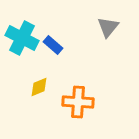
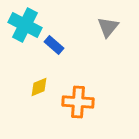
cyan cross: moved 3 px right, 13 px up
blue rectangle: moved 1 px right
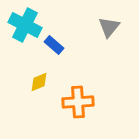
gray triangle: moved 1 px right
yellow diamond: moved 5 px up
orange cross: rotated 8 degrees counterclockwise
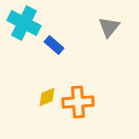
cyan cross: moved 1 px left, 2 px up
yellow diamond: moved 8 px right, 15 px down
